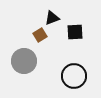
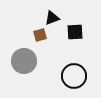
brown square: rotated 16 degrees clockwise
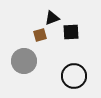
black square: moved 4 px left
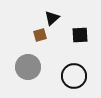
black triangle: rotated 21 degrees counterclockwise
black square: moved 9 px right, 3 px down
gray circle: moved 4 px right, 6 px down
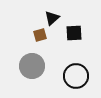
black square: moved 6 px left, 2 px up
gray circle: moved 4 px right, 1 px up
black circle: moved 2 px right
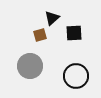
gray circle: moved 2 px left
